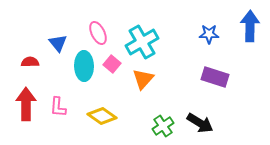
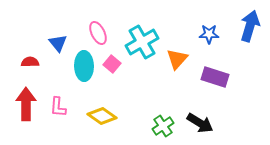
blue arrow: rotated 16 degrees clockwise
orange triangle: moved 34 px right, 20 px up
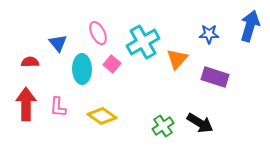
cyan cross: moved 1 px right
cyan ellipse: moved 2 px left, 3 px down
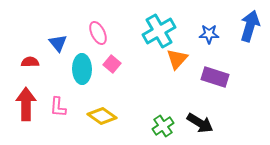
cyan cross: moved 16 px right, 11 px up
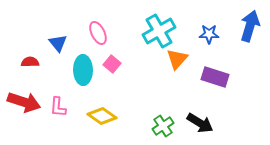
cyan ellipse: moved 1 px right, 1 px down
red arrow: moved 2 px left, 2 px up; rotated 108 degrees clockwise
